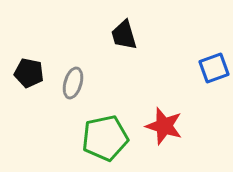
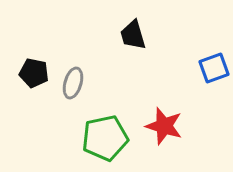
black trapezoid: moved 9 px right
black pentagon: moved 5 px right
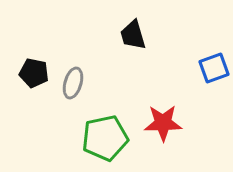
red star: moved 1 px left, 3 px up; rotated 18 degrees counterclockwise
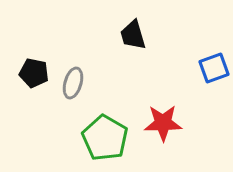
green pentagon: rotated 30 degrees counterclockwise
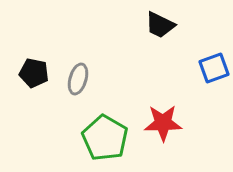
black trapezoid: moved 27 px right, 10 px up; rotated 48 degrees counterclockwise
gray ellipse: moved 5 px right, 4 px up
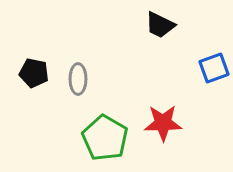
gray ellipse: rotated 16 degrees counterclockwise
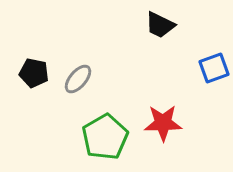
gray ellipse: rotated 40 degrees clockwise
green pentagon: moved 1 px up; rotated 12 degrees clockwise
